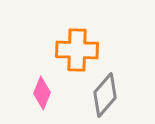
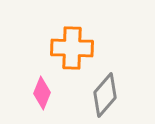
orange cross: moved 5 px left, 2 px up
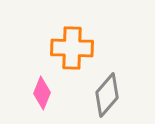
gray diamond: moved 2 px right
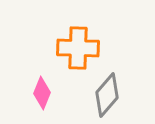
orange cross: moved 6 px right
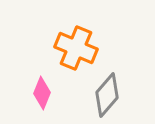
orange cross: moved 2 px left; rotated 21 degrees clockwise
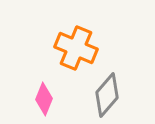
pink diamond: moved 2 px right, 6 px down
